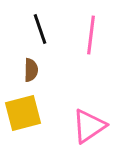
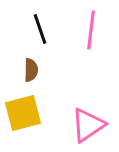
pink line: moved 5 px up
pink triangle: moved 1 px left, 1 px up
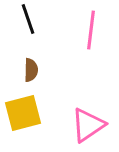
black line: moved 12 px left, 10 px up
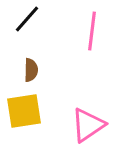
black line: moved 1 px left; rotated 60 degrees clockwise
pink line: moved 1 px right, 1 px down
yellow square: moved 1 px right, 2 px up; rotated 6 degrees clockwise
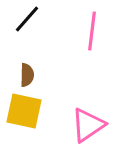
brown semicircle: moved 4 px left, 5 px down
yellow square: rotated 21 degrees clockwise
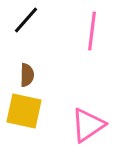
black line: moved 1 px left, 1 px down
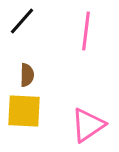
black line: moved 4 px left, 1 px down
pink line: moved 6 px left
yellow square: rotated 9 degrees counterclockwise
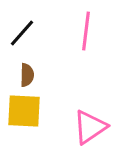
black line: moved 12 px down
pink triangle: moved 2 px right, 2 px down
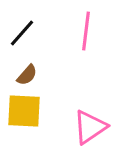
brown semicircle: rotated 40 degrees clockwise
